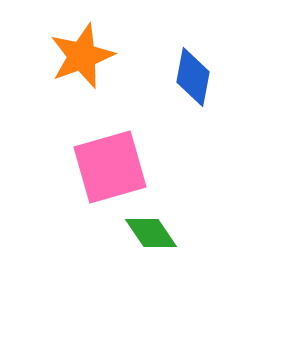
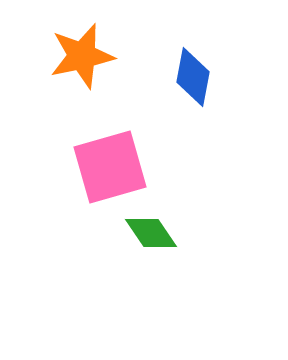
orange star: rotated 8 degrees clockwise
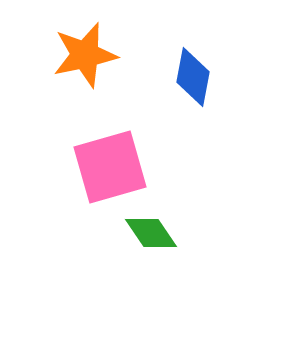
orange star: moved 3 px right, 1 px up
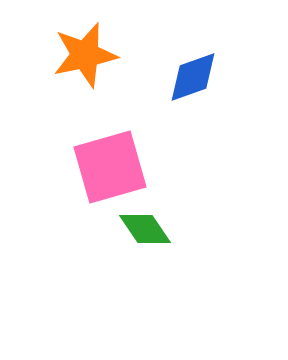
blue diamond: rotated 60 degrees clockwise
green diamond: moved 6 px left, 4 px up
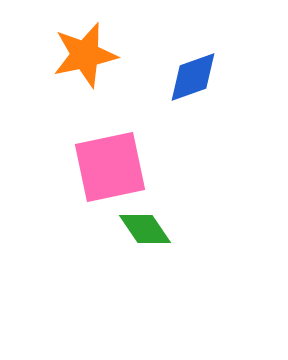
pink square: rotated 4 degrees clockwise
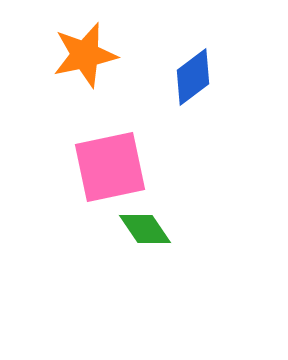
blue diamond: rotated 18 degrees counterclockwise
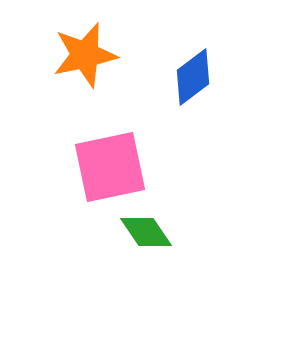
green diamond: moved 1 px right, 3 px down
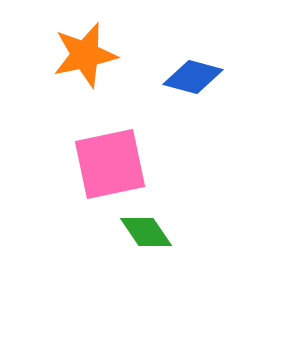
blue diamond: rotated 52 degrees clockwise
pink square: moved 3 px up
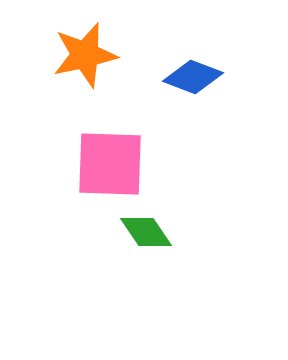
blue diamond: rotated 6 degrees clockwise
pink square: rotated 14 degrees clockwise
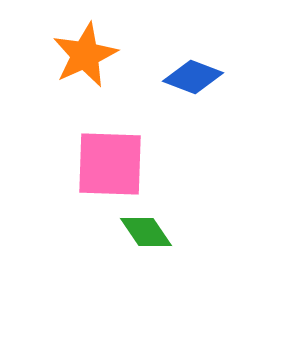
orange star: rotated 12 degrees counterclockwise
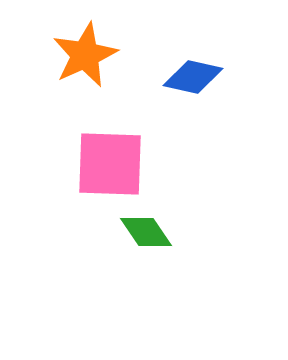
blue diamond: rotated 8 degrees counterclockwise
